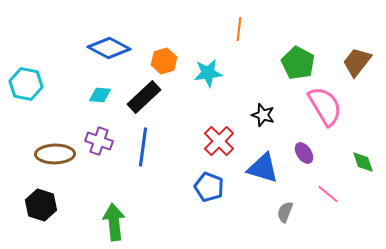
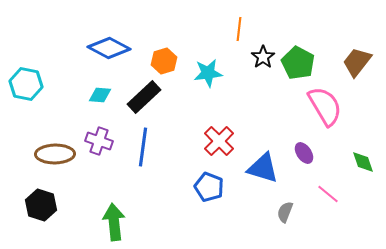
black star: moved 58 px up; rotated 20 degrees clockwise
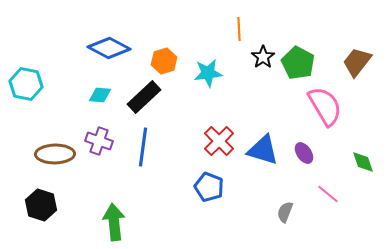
orange line: rotated 10 degrees counterclockwise
blue triangle: moved 18 px up
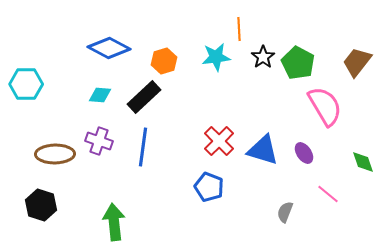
cyan star: moved 8 px right, 16 px up
cyan hexagon: rotated 12 degrees counterclockwise
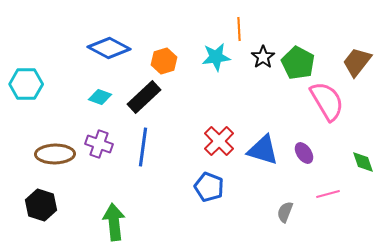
cyan diamond: moved 2 px down; rotated 15 degrees clockwise
pink semicircle: moved 2 px right, 5 px up
purple cross: moved 3 px down
pink line: rotated 55 degrees counterclockwise
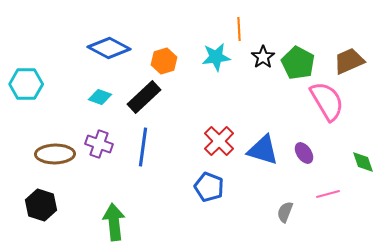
brown trapezoid: moved 8 px left, 1 px up; rotated 28 degrees clockwise
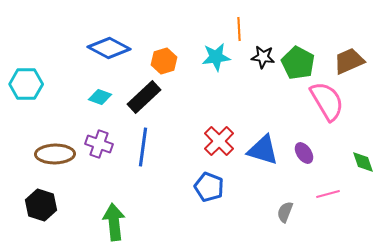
black star: rotated 30 degrees counterclockwise
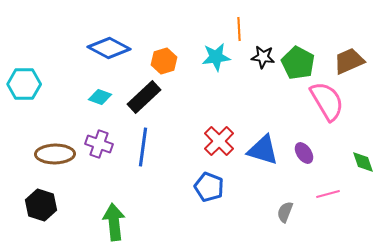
cyan hexagon: moved 2 px left
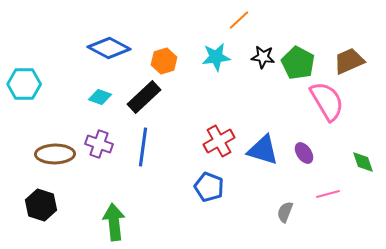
orange line: moved 9 px up; rotated 50 degrees clockwise
red cross: rotated 16 degrees clockwise
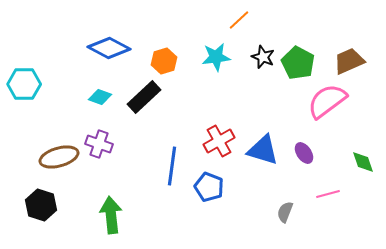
black star: rotated 15 degrees clockwise
pink semicircle: rotated 96 degrees counterclockwise
blue line: moved 29 px right, 19 px down
brown ellipse: moved 4 px right, 3 px down; rotated 15 degrees counterclockwise
green arrow: moved 3 px left, 7 px up
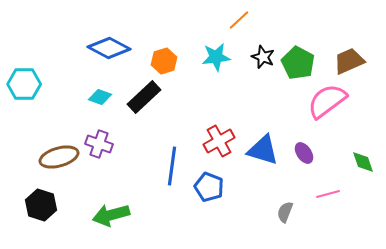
green arrow: rotated 99 degrees counterclockwise
